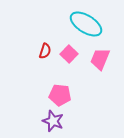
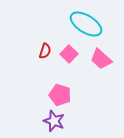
pink trapezoid: moved 1 px right; rotated 70 degrees counterclockwise
pink pentagon: rotated 10 degrees clockwise
purple star: moved 1 px right
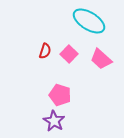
cyan ellipse: moved 3 px right, 3 px up
purple star: rotated 10 degrees clockwise
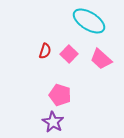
purple star: moved 1 px left, 1 px down
